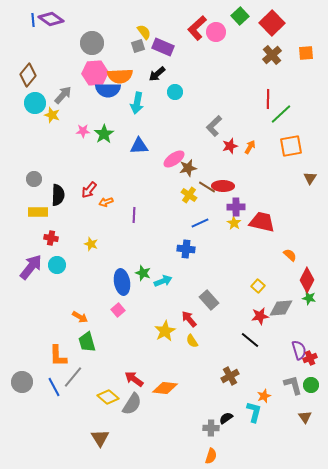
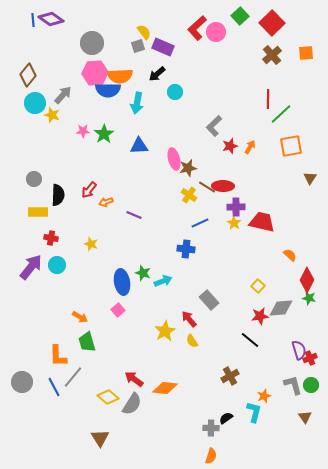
pink ellipse at (174, 159): rotated 70 degrees counterclockwise
purple line at (134, 215): rotated 70 degrees counterclockwise
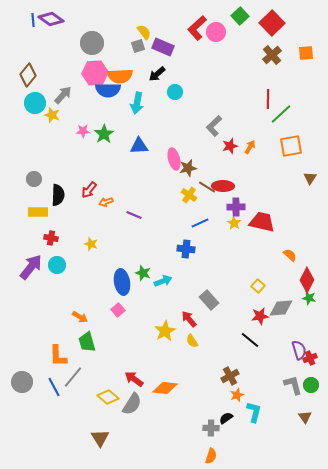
orange star at (264, 396): moved 27 px left, 1 px up
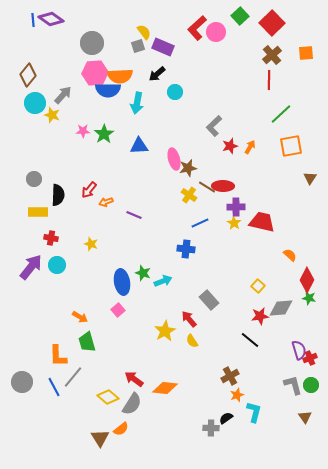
red line at (268, 99): moved 1 px right, 19 px up
orange semicircle at (211, 456): moved 90 px left, 27 px up; rotated 35 degrees clockwise
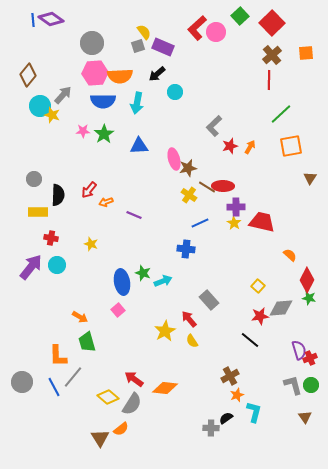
blue semicircle at (108, 90): moved 5 px left, 11 px down
cyan circle at (35, 103): moved 5 px right, 3 px down
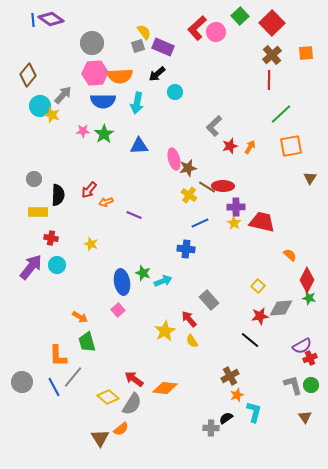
purple semicircle at (299, 350): moved 3 px right, 4 px up; rotated 78 degrees clockwise
